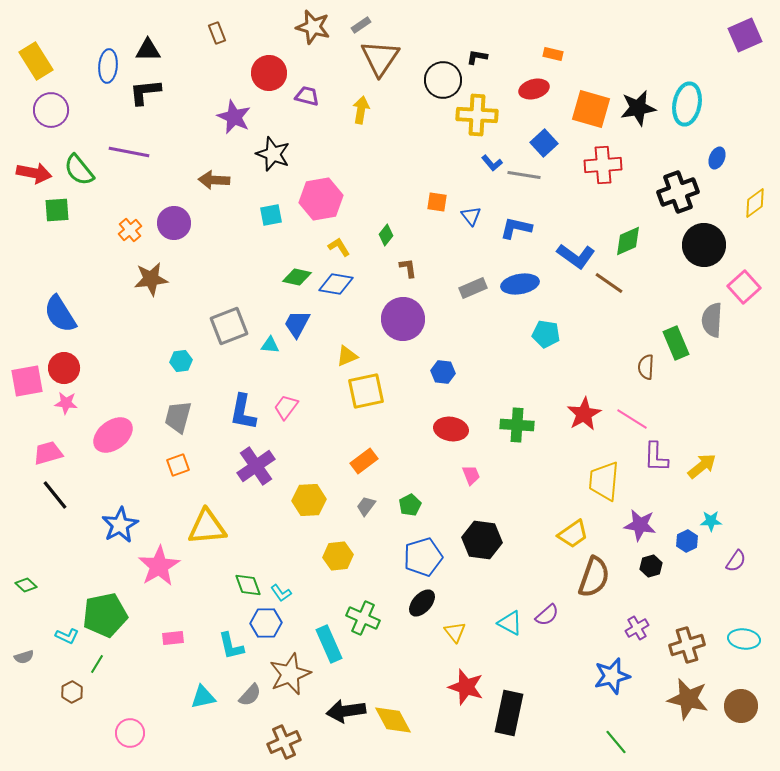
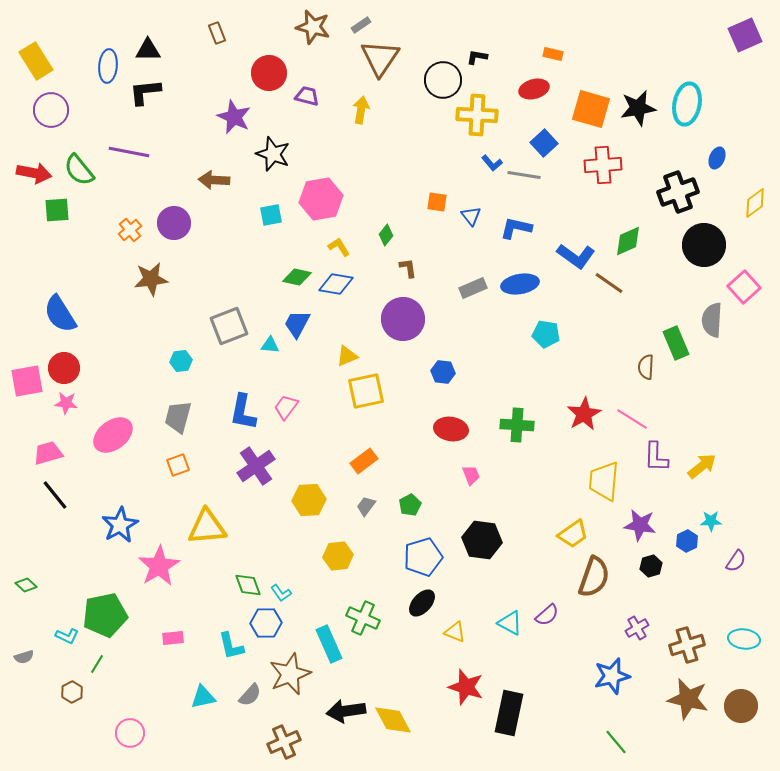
yellow triangle at (455, 632): rotated 30 degrees counterclockwise
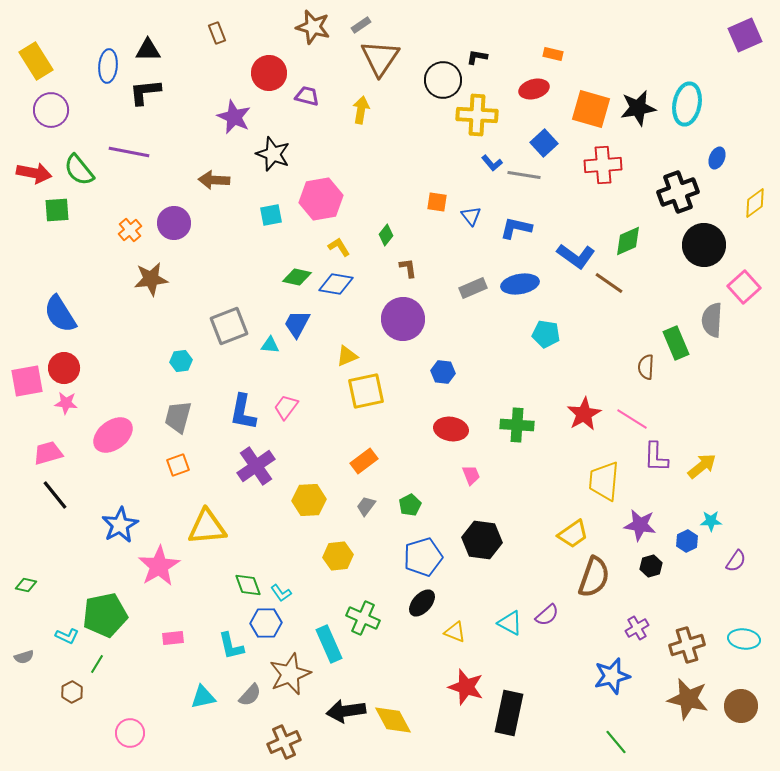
green diamond at (26, 585): rotated 30 degrees counterclockwise
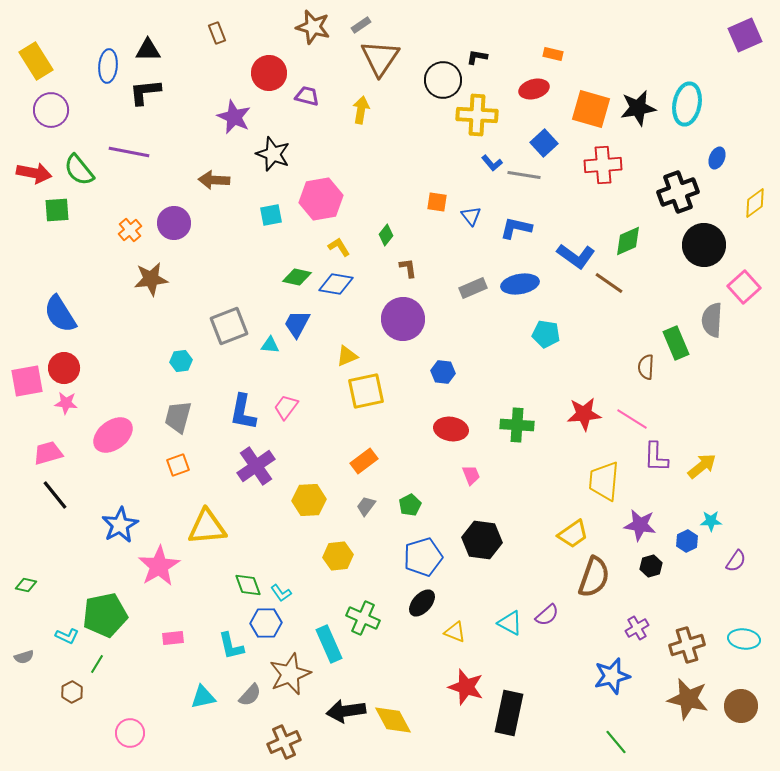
red star at (584, 414): rotated 24 degrees clockwise
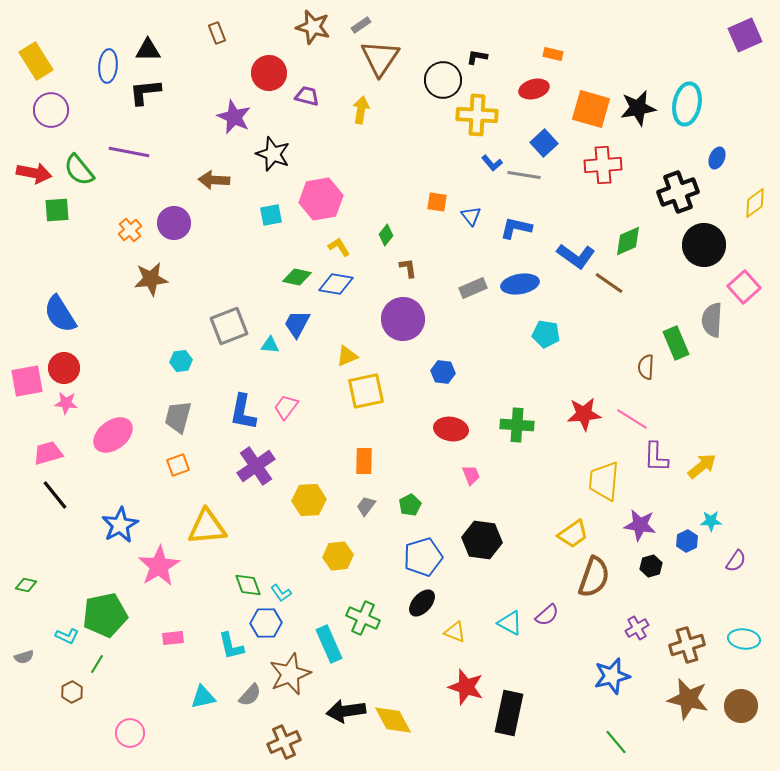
orange rectangle at (364, 461): rotated 52 degrees counterclockwise
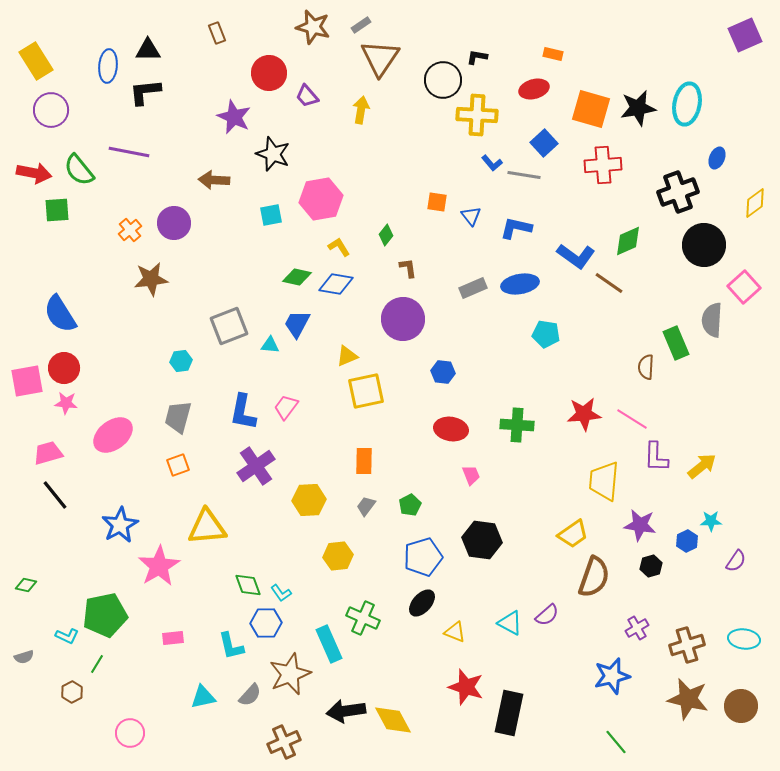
purple trapezoid at (307, 96): rotated 145 degrees counterclockwise
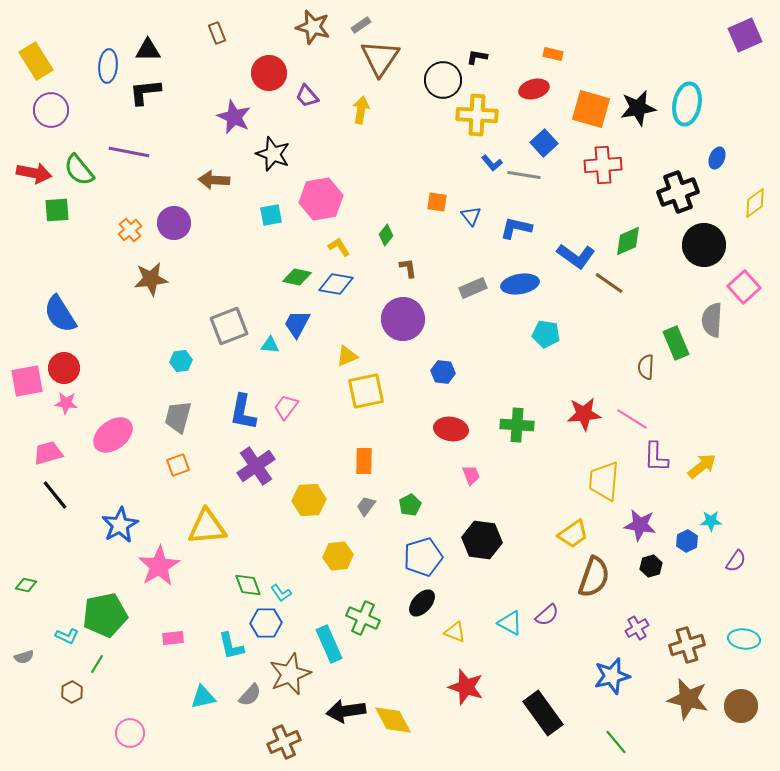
black rectangle at (509, 713): moved 34 px right; rotated 48 degrees counterclockwise
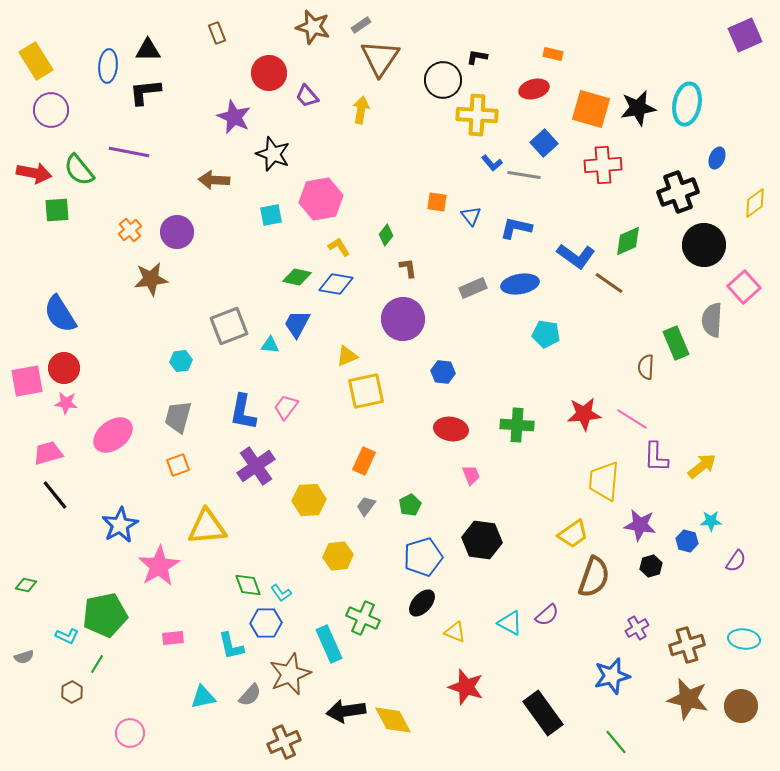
purple circle at (174, 223): moved 3 px right, 9 px down
orange rectangle at (364, 461): rotated 24 degrees clockwise
blue hexagon at (687, 541): rotated 20 degrees counterclockwise
